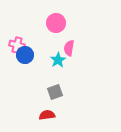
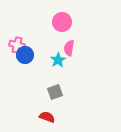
pink circle: moved 6 px right, 1 px up
red semicircle: moved 2 px down; rotated 28 degrees clockwise
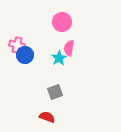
cyan star: moved 1 px right, 2 px up
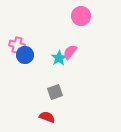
pink circle: moved 19 px right, 6 px up
pink semicircle: moved 1 px right, 4 px down; rotated 28 degrees clockwise
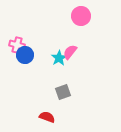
gray square: moved 8 px right
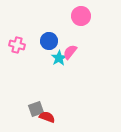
blue circle: moved 24 px right, 14 px up
gray square: moved 27 px left, 17 px down
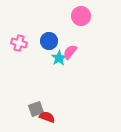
pink cross: moved 2 px right, 2 px up
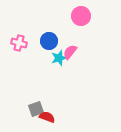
cyan star: rotated 14 degrees clockwise
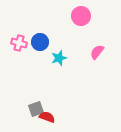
blue circle: moved 9 px left, 1 px down
pink semicircle: moved 27 px right
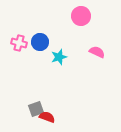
pink semicircle: rotated 77 degrees clockwise
cyan star: moved 1 px up
